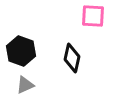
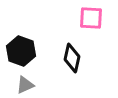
pink square: moved 2 px left, 2 px down
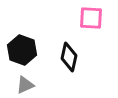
black hexagon: moved 1 px right, 1 px up
black diamond: moved 3 px left, 1 px up
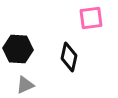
pink square: rotated 10 degrees counterclockwise
black hexagon: moved 4 px left, 1 px up; rotated 16 degrees counterclockwise
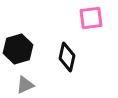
black hexagon: rotated 20 degrees counterclockwise
black diamond: moved 2 px left
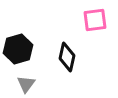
pink square: moved 4 px right, 2 px down
gray triangle: moved 1 px right, 1 px up; rotated 30 degrees counterclockwise
